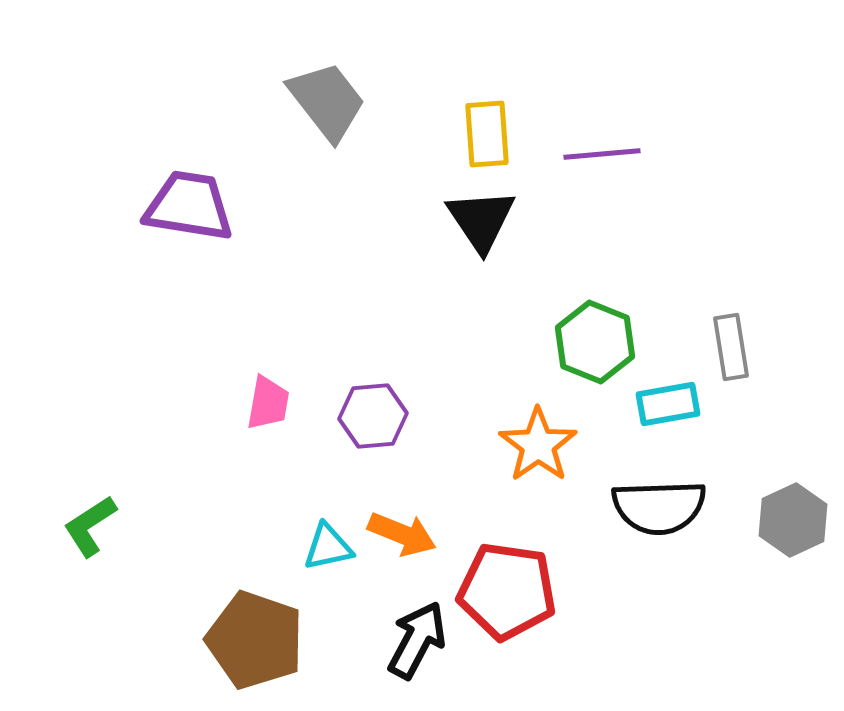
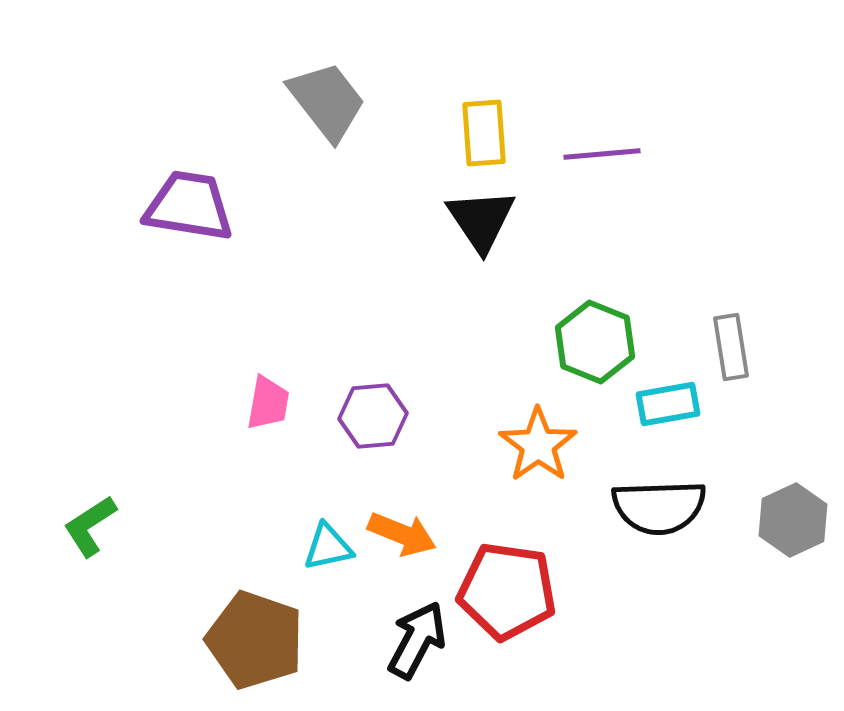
yellow rectangle: moved 3 px left, 1 px up
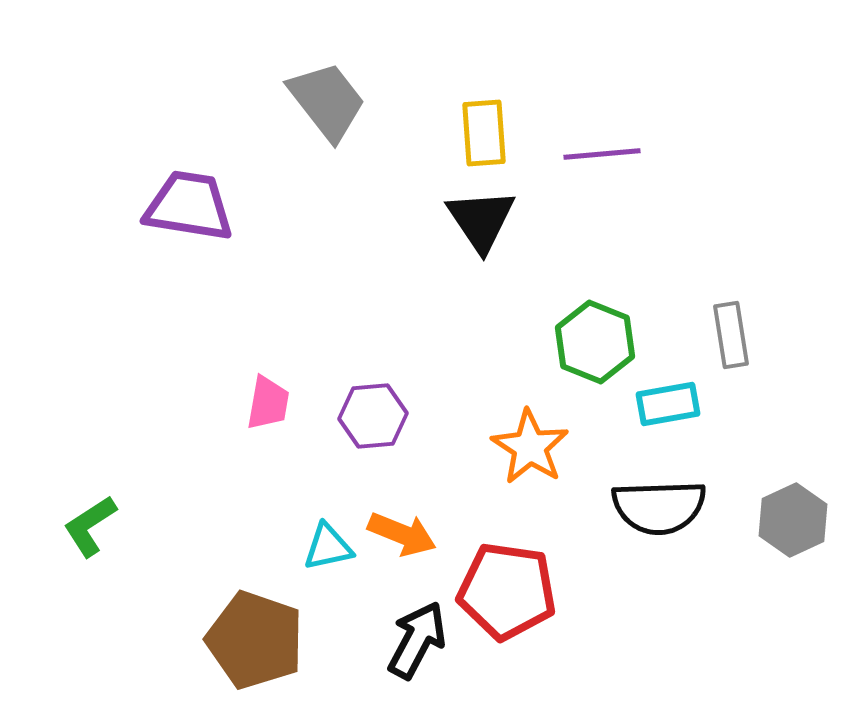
gray rectangle: moved 12 px up
orange star: moved 8 px left, 2 px down; rotated 4 degrees counterclockwise
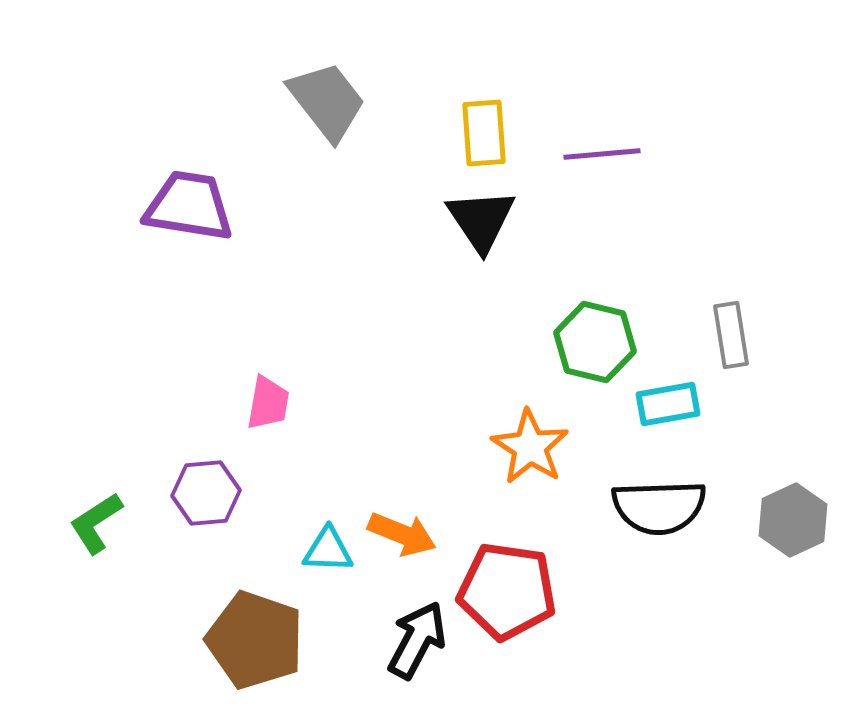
green hexagon: rotated 8 degrees counterclockwise
purple hexagon: moved 167 px left, 77 px down
green L-shape: moved 6 px right, 3 px up
cyan triangle: moved 3 px down; rotated 14 degrees clockwise
